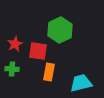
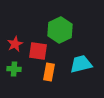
green cross: moved 2 px right
cyan trapezoid: moved 19 px up
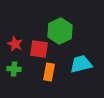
green hexagon: moved 1 px down
red star: rotated 21 degrees counterclockwise
red square: moved 1 px right, 2 px up
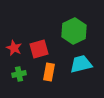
green hexagon: moved 14 px right
red star: moved 1 px left, 4 px down
red square: rotated 24 degrees counterclockwise
green cross: moved 5 px right, 5 px down; rotated 16 degrees counterclockwise
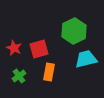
cyan trapezoid: moved 5 px right, 5 px up
green cross: moved 2 px down; rotated 24 degrees counterclockwise
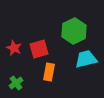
green cross: moved 3 px left, 7 px down
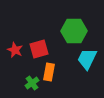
green hexagon: rotated 25 degrees clockwise
red star: moved 1 px right, 2 px down
cyan trapezoid: moved 1 px right; rotated 50 degrees counterclockwise
green cross: moved 16 px right
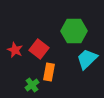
red square: rotated 36 degrees counterclockwise
cyan trapezoid: rotated 20 degrees clockwise
green cross: moved 2 px down
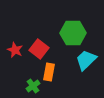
green hexagon: moved 1 px left, 2 px down
cyan trapezoid: moved 1 px left, 1 px down
green cross: moved 1 px right, 1 px down
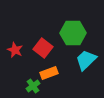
red square: moved 4 px right, 1 px up
orange rectangle: moved 1 px down; rotated 60 degrees clockwise
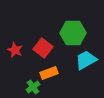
cyan trapezoid: rotated 15 degrees clockwise
green cross: moved 1 px down
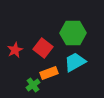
red star: rotated 21 degrees clockwise
cyan trapezoid: moved 11 px left, 2 px down
green cross: moved 2 px up
